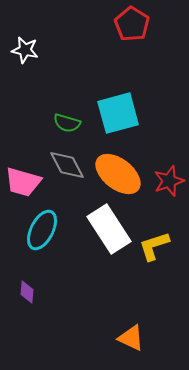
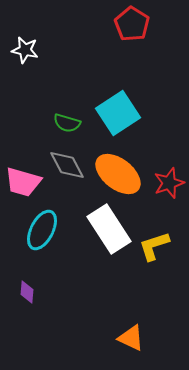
cyan square: rotated 18 degrees counterclockwise
red star: moved 2 px down
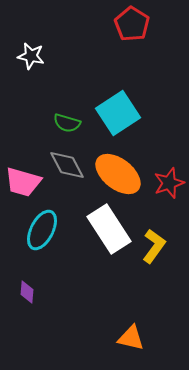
white star: moved 6 px right, 6 px down
yellow L-shape: rotated 144 degrees clockwise
orange triangle: rotated 12 degrees counterclockwise
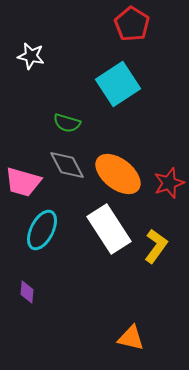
cyan square: moved 29 px up
yellow L-shape: moved 2 px right
